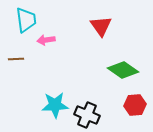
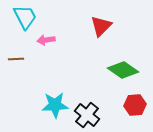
cyan trapezoid: moved 1 px left, 3 px up; rotated 20 degrees counterclockwise
red triangle: rotated 20 degrees clockwise
black cross: rotated 15 degrees clockwise
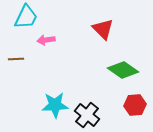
cyan trapezoid: moved 1 px right; rotated 52 degrees clockwise
red triangle: moved 2 px right, 3 px down; rotated 30 degrees counterclockwise
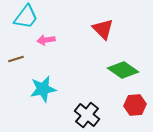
cyan trapezoid: rotated 12 degrees clockwise
brown line: rotated 14 degrees counterclockwise
cyan star: moved 12 px left, 16 px up; rotated 8 degrees counterclockwise
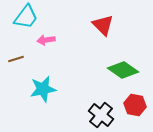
red triangle: moved 4 px up
red hexagon: rotated 15 degrees clockwise
black cross: moved 14 px right
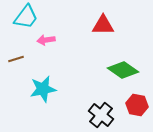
red triangle: rotated 45 degrees counterclockwise
red hexagon: moved 2 px right
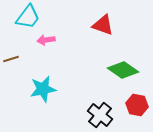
cyan trapezoid: moved 2 px right
red triangle: rotated 20 degrees clockwise
brown line: moved 5 px left
black cross: moved 1 px left
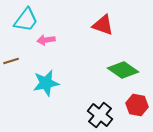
cyan trapezoid: moved 2 px left, 3 px down
brown line: moved 2 px down
cyan star: moved 3 px right, 6 px up
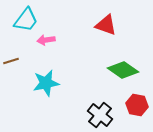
red triangle: moved 3 px right
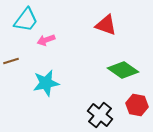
pink arrow: rotated 12 degrees counterclockwise
